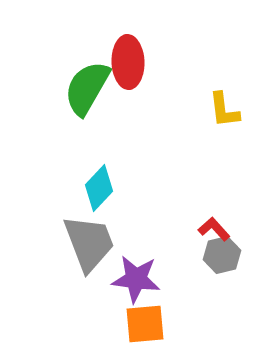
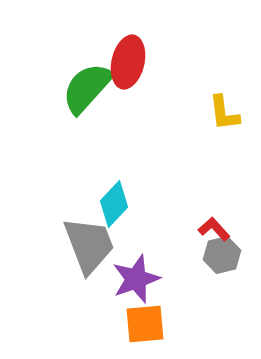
red ellipse: rotated 15 degrees clockwise
green semicircle: rotated 12 degrees clockwise
yellow L-shape: moved 3 px down
cyan diamond: moved 15 px right, 16 px down
gray trapezoid: moved 2 px down
purple star: rotated 27 degrees counterclockwise
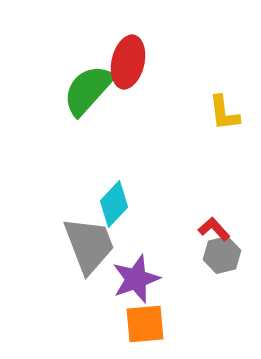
green semicircle: moved 1 px right, 2 px down
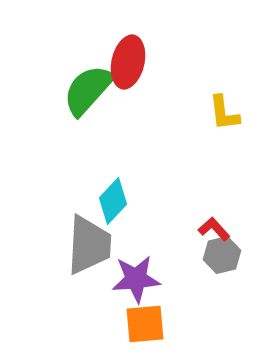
cyan diamond: moved 1 px left, 3 px up
gray trapezoid: rotated 24 degrees clockwise
purple star: rotated 15 degrees clockwise
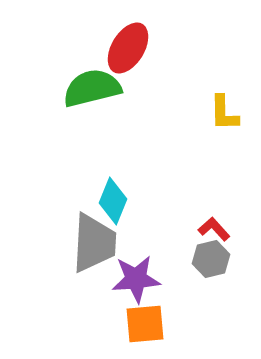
red ellipse: moved 14 px up; rotated 18 degrees clockwise
green semicircle: moved 4 px right, 2 px up; rotated 34 degrees clockwise
yellow L-shape: rotated 6 degrees clockwise
cyan diamond: rotated 21 degrees counterclockwise
gray trapezoid: moved 5 px right, 2 px up
gray hexagon: moved 11 px left, 4 px down
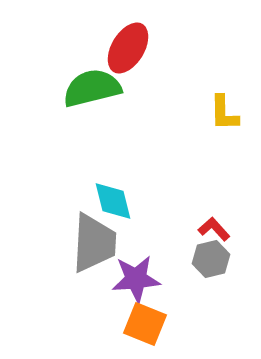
cyan diamond: rotated 36 degrees counterclockwise
orange square: rotated 27 degrees clockwise
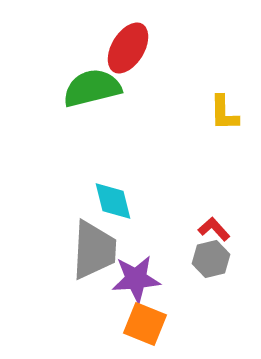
gray trapezoid: moved 7 px down
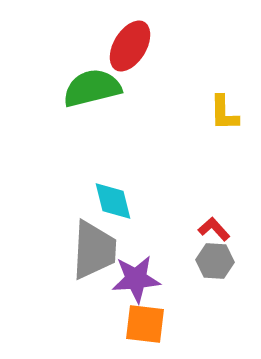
red ellipse: moved 2 px right, 2 px up
gray hexagon: moved 4 px right, 2 px down; rotated 18 degrees clockwise
orange square: rotated 15 degrees counterclockwise
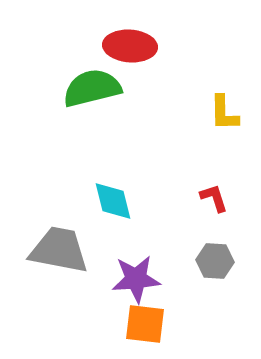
red ellipse: rotated 63 degrees clockwise
red L-shape: moved 31 px up; rotated 24 degrees clockwise
gray trapezoid: moved 35 px left; rotated 82 degrees counterclockwise
